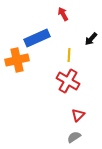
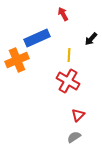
orange cross: rotated 10 degrees counterclockwise
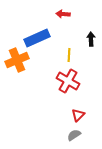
red arrow: rotated 56 degrees counterclockwise
black arrow: rotated 136 degrees clockwise
gray semicircle: moved 2 px up
